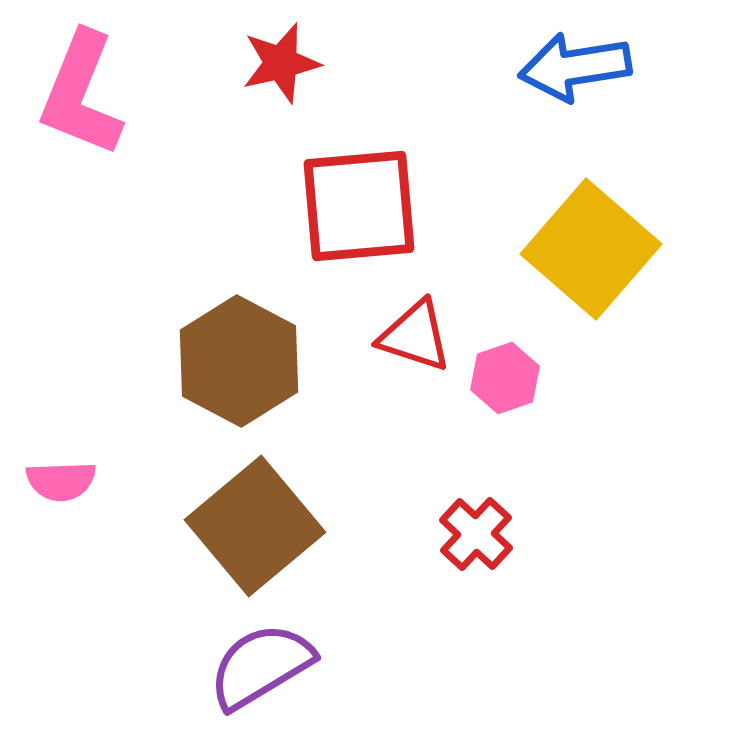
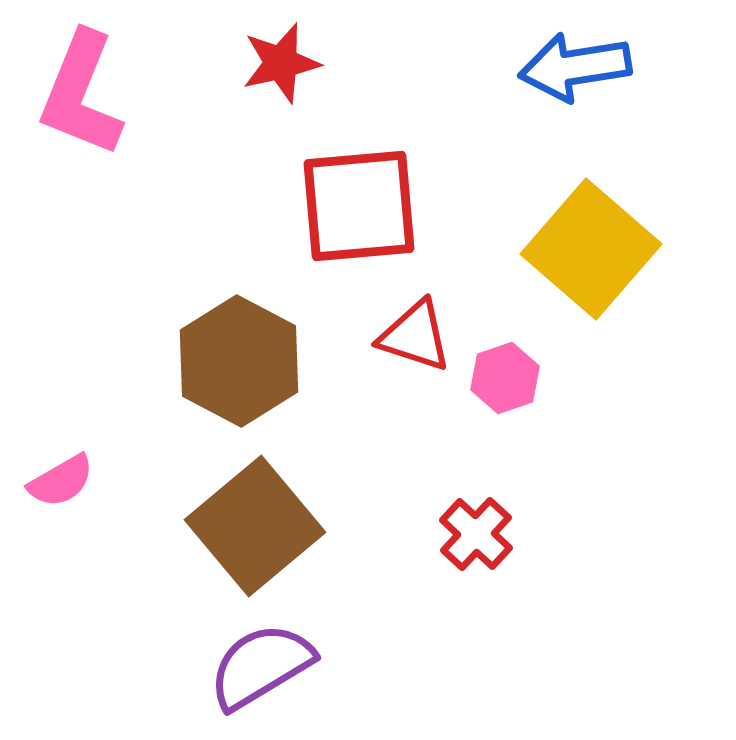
pink semicircle: rotated 28 degrees counterclockwise
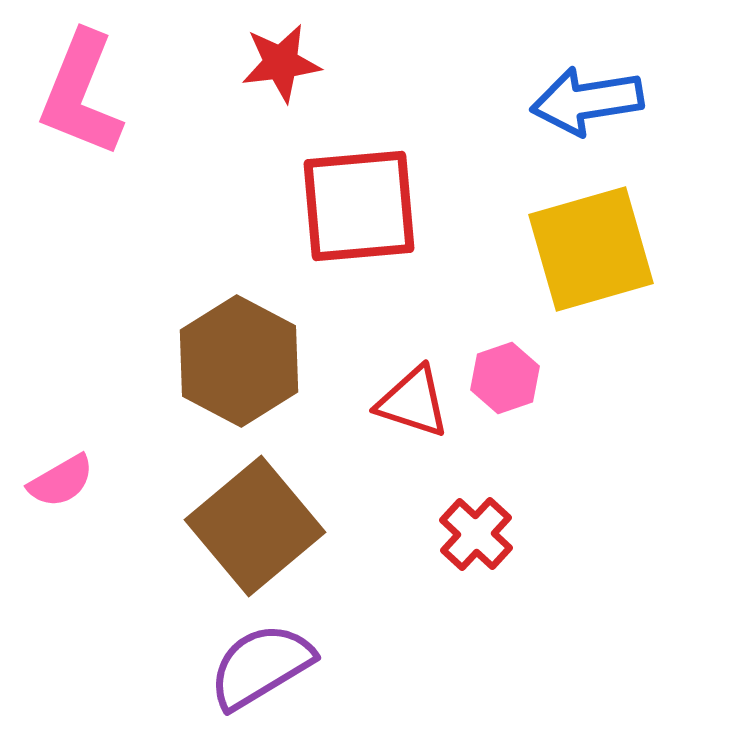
red star: rotated 6 degrees clockwise
blue arrow: moved 12 px right, 34 px down
yellow square: rotated 33 degrees clockwise
red triangle: moved 2 px left, 66 px down
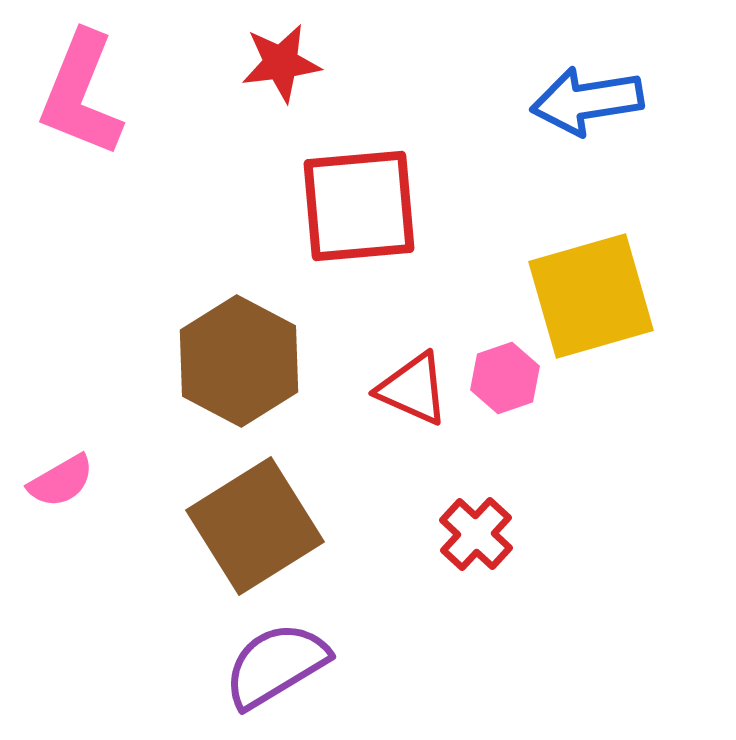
yellow square: moved 47 px down
red triangle: moved 13 px up; rotated 6 degrees clockwise
brown square: rotated 8 degrees clockwise
purple semicircle: moved 15 px right, 1 px up
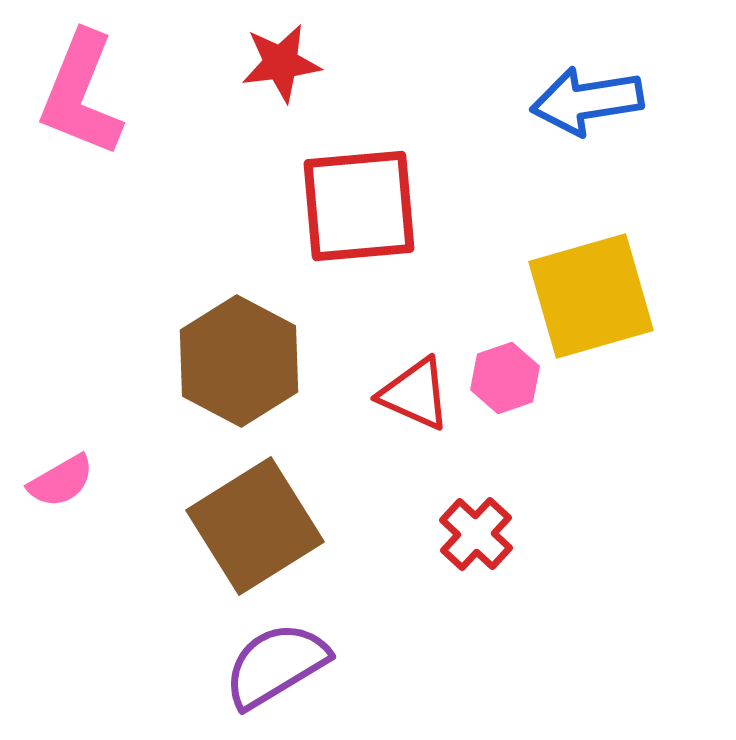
red triangle: moved 2 px right, 5 px down
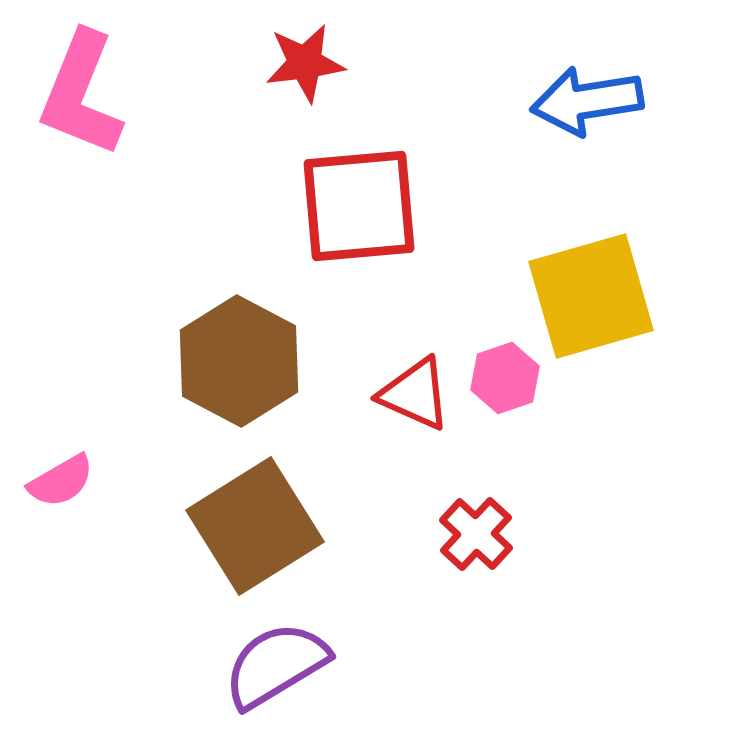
red star: moved 24 px right
